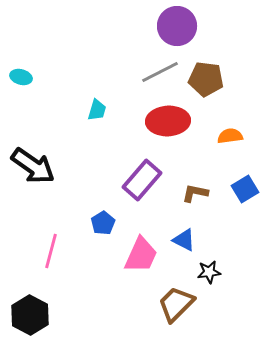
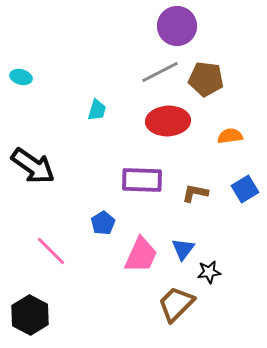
purple rectangle: rotated 51 degrees clockwise
blue triangle: moved 1 px left, 9 px down; rotated 40 degrees clockwise
pink line: rotated 60 degrees counterclockwise
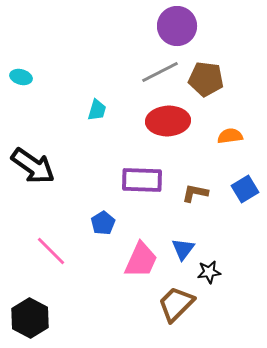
pink trapezoid: moved 5 px down
black hexagon: moved 3 px down
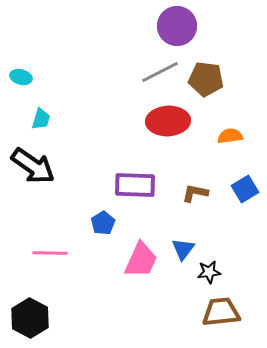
cyan trapezoid: moved 56 px left, 9 px down
purple rectangle: moved 7 px left, 5 px down
pink line: moved 1 px left, 2 px down; rotated 44 degrees counterclockwise
brown trapezoid: moved 45 px right, 8 px down; rotated 39 degrees clockwise
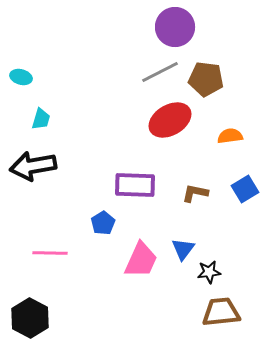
purple circle: moved 2 px left, 1 px down
red ellipse: moved 2 px right, 1 px up; rotated 27 degrees counterclockwise
black arrow: rotated 135 degrees clockwise
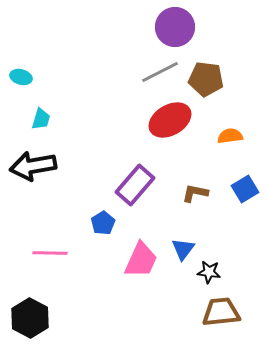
purple rectangle: rotated 51 degrees counterclockwise
black star: rotated 15 degrees clockwise
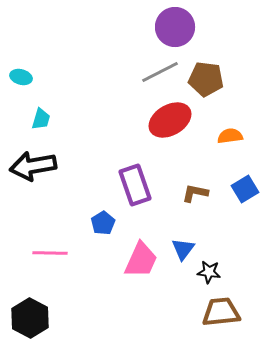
purple rectangle: rotated 60 degrees counterclockwise
